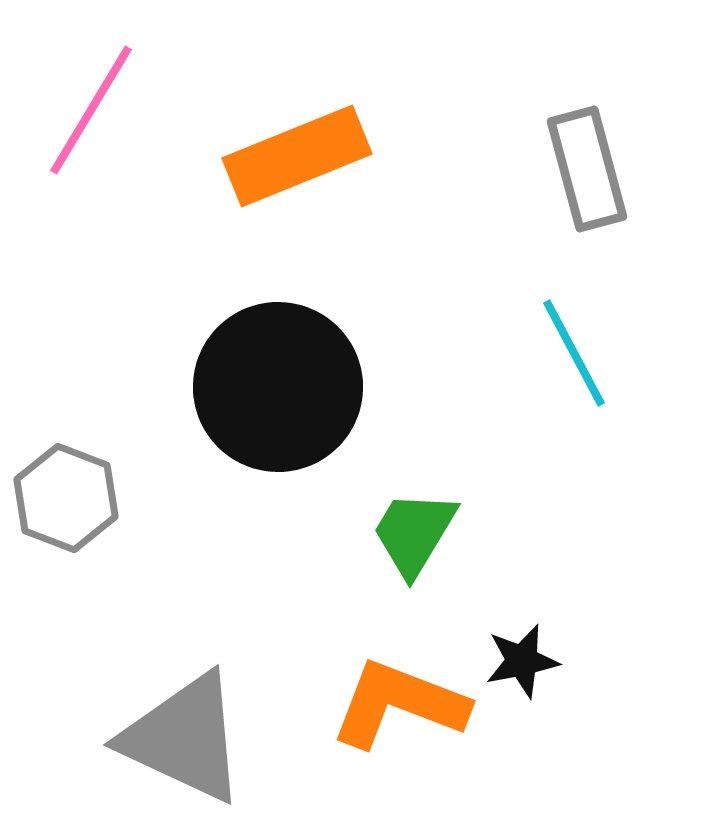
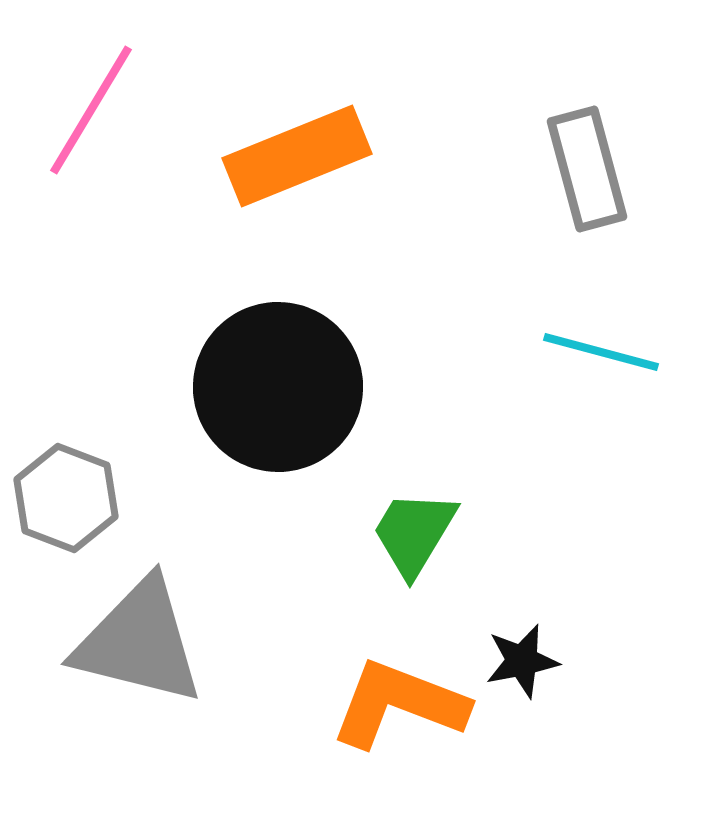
cyan line: moved 27 px right, 1 px up; rotated 47 degrees counterclockwise
gray triangle: moved 45 px left, 96 px up; rotated 11 degrees counterclockwise
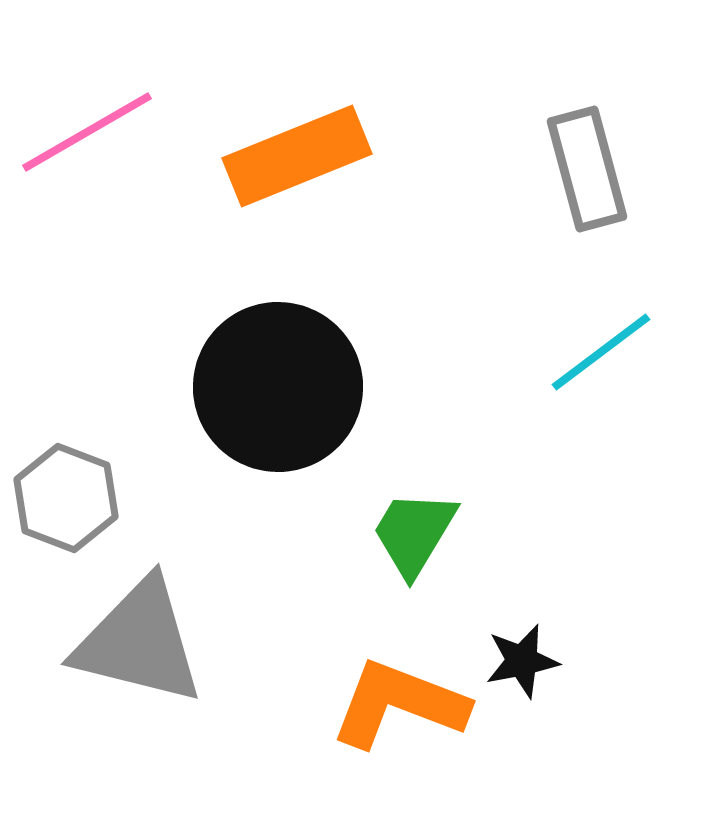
pink line: moved 4 px left, 22 px down; rotated 29 degrees clockwise
cyan line: rotated 52 degrees counterclockwise
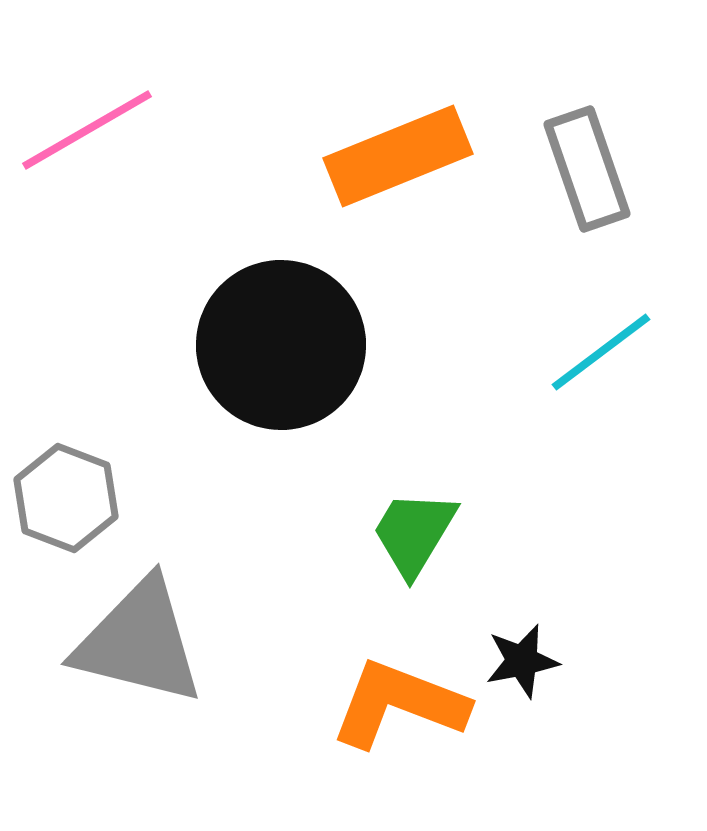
pink line: moved 2 px up
orange rectangle: moved 101 px right
gray rectangle: rotated 4 degrees counterclockwise
black circle: moved 3 px right, 42 px up
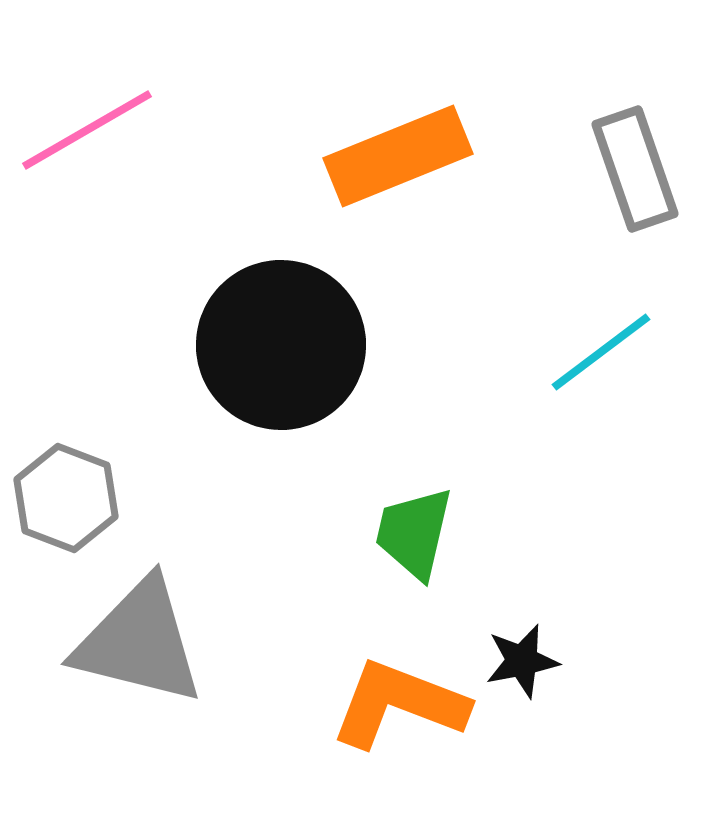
gray rectangle: moved 48 px right
green trapezoid: rotated 18 degrees counterclockwise
